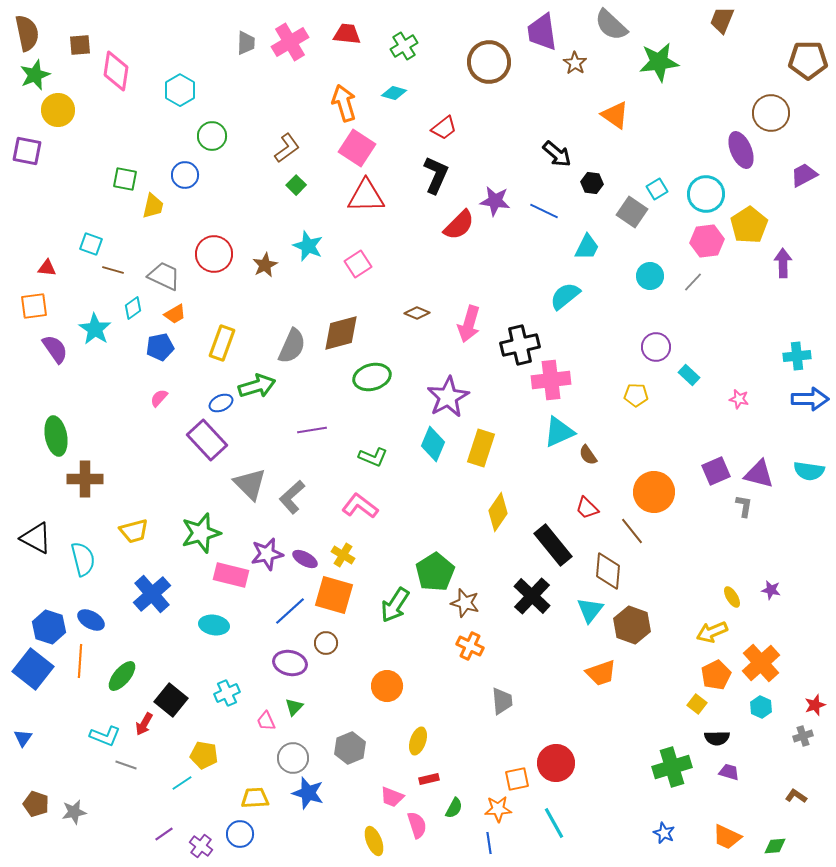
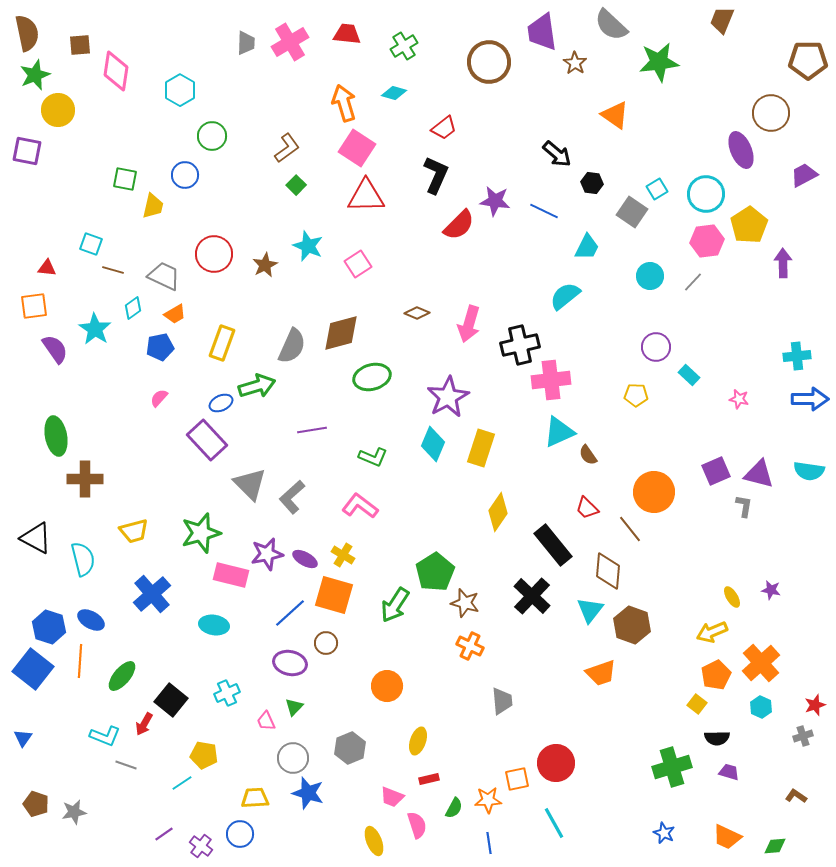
brown line at (632, 531): moved 2 px left, 2 px up
blue line at (290, 611): moved 2 px down
orange star at (498, 809): moved 10 px left, 9 px up
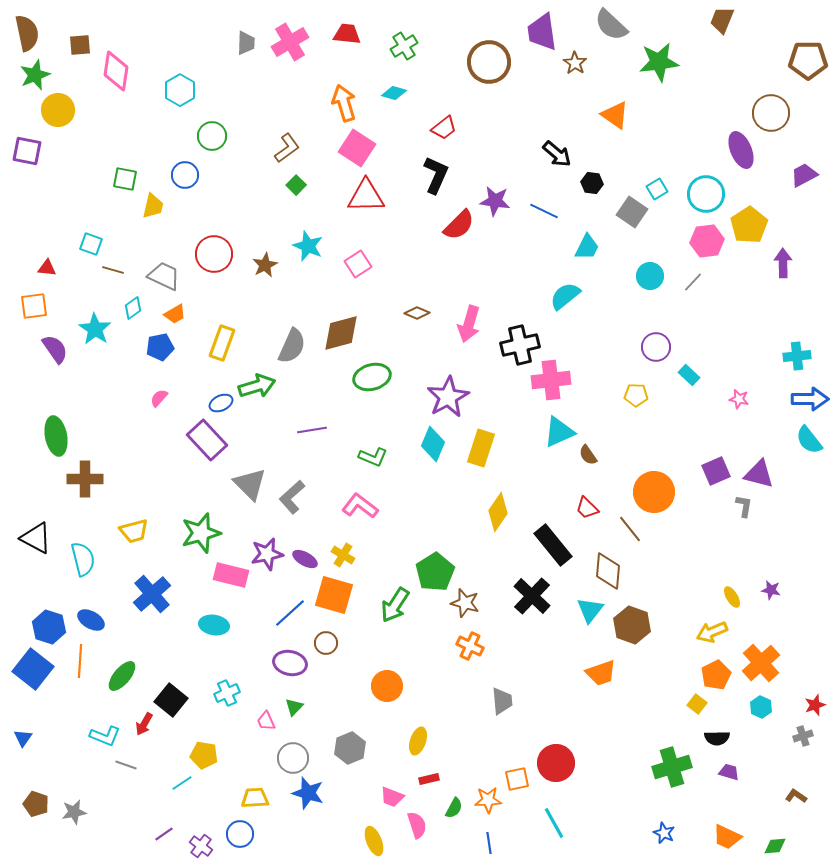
cyan semicircle at (809, 471): moved 31 px up; rotated 44 degrees clockwise
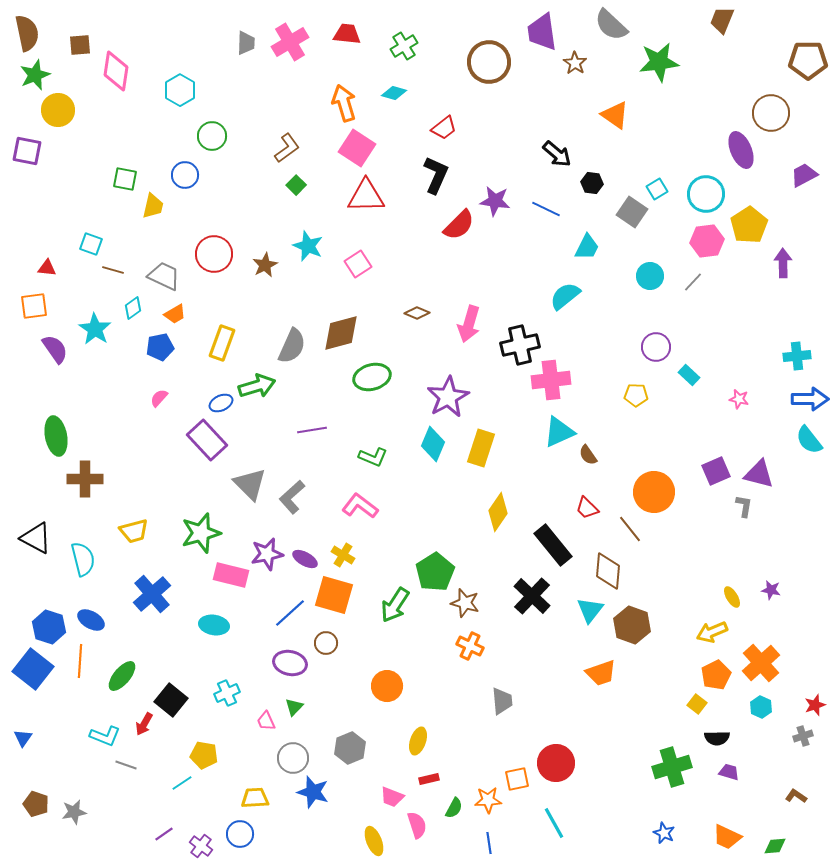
blue line at (544, 211): moved 2 px right, 2 px up
blue star at (308, 793): moved 5 px right, 1 px up
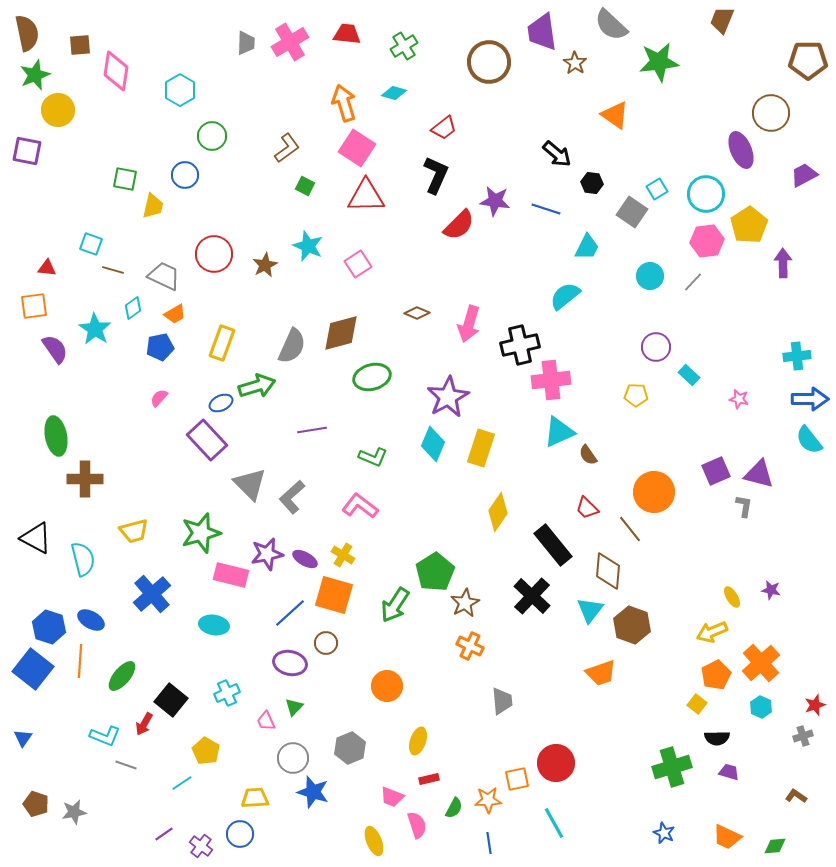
green square at (296, 185): moved 9 px right, 1 px down; rotated 18 degrees counterclockwise
blue line at (546, 209): rotated 8 degrees counterclockwise
brown star at (465, 603): rotated 28 degrees clockwise
yellow pentagon at (204, 755): moved 2 px right, 4 px up; rotated 20 degrees clockwise
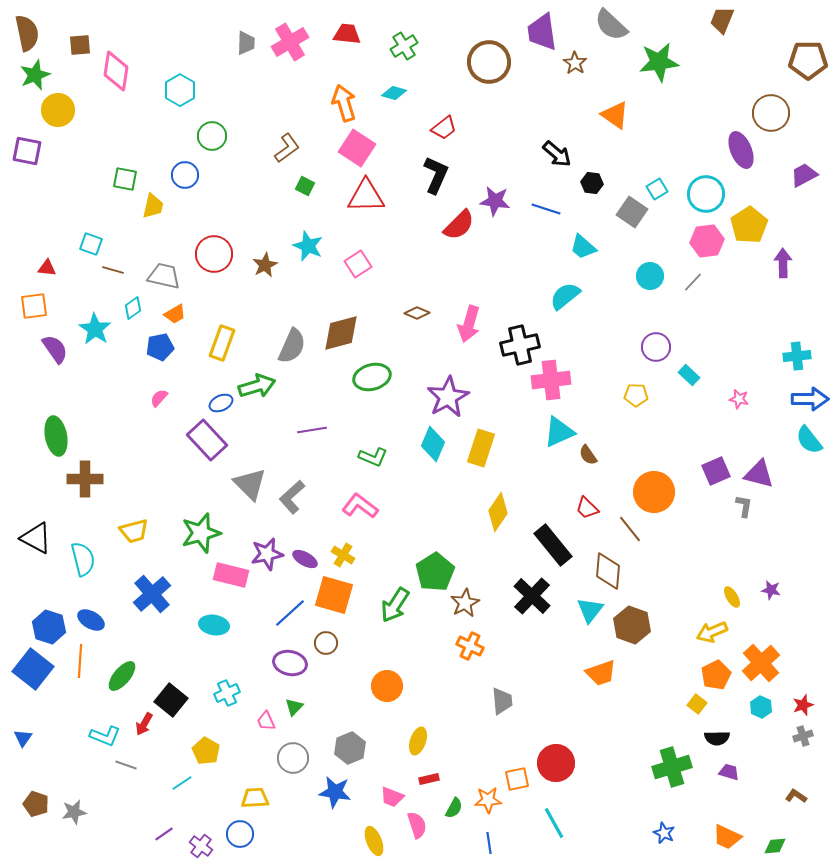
cyan trapezoid at (587, 247): moved 4 px left; rotated 104 degrees clockwise
gray trapezoid at (164, 276): rotated 12 degrees counterclockwise
red star at (815, 705): moved 12 px left
blue star at (313, 792): moved 22 px right; rotated 8 degrees counterclockwise
